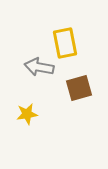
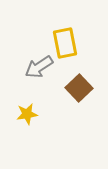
gray arrow: rotated 44 degrees counterclockwise
brown square: rotated 28 degrees counterclockwise
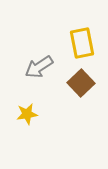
yellow rectangle: moved 17 px right
brown square: moved 2 px right, 5 px up
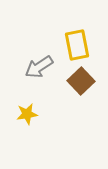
yellow rectangle: moved 5 px left, 2 px down
brown square: moved 2 px up
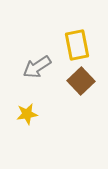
gray arrow: moved 2 px left
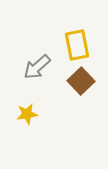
gray arrow: rotated 8 degrees counterclockwise
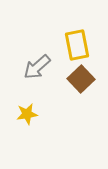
brown square: moved 2 px up
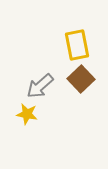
gray arrow: moved 3 px right, 19 px down
yellow star: rotated 20 degrees clockwise
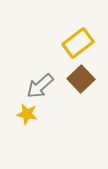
yellow rectangle: moved 1 px right, 2 px up; rotated 64 degrees clockwise
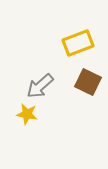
yellow rectangle: rotated 16 degrees clockwise
brown square: moved 7 px right, 3 px down; rotated 20 degrees counterclockwise
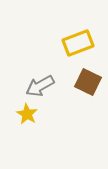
gray arrow: rotated 12 degrees clockwise
yellow star: rotated 20 degrees clockwise
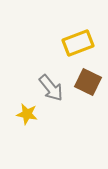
gray arrow: moved 11 px right, 2 px down; rotated 100 degrees counterclockwise
yellow star: rotated 20 degrees counterclockwise
